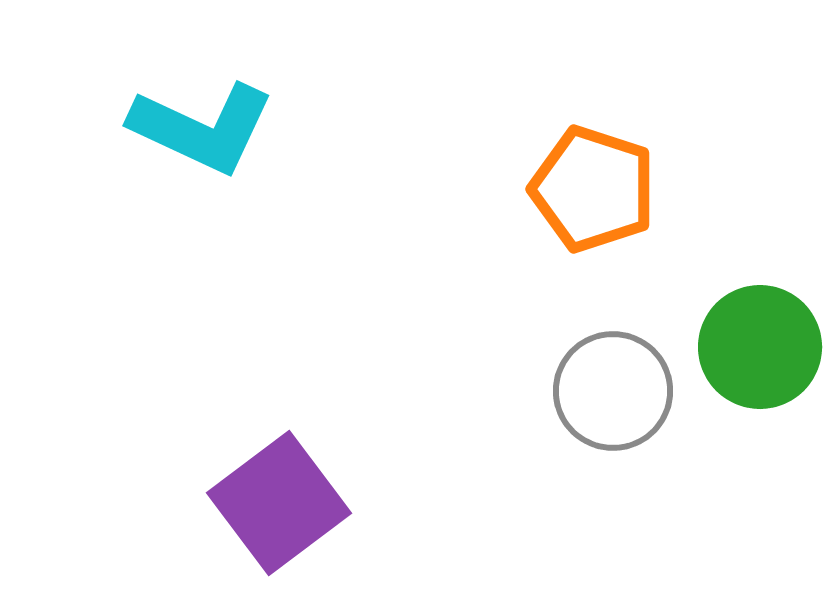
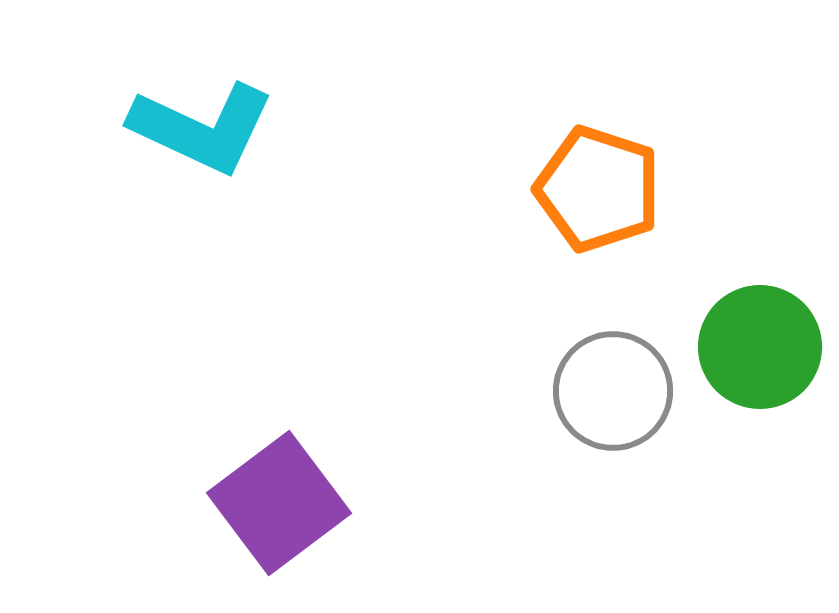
orange pentagon: moved 5 px right
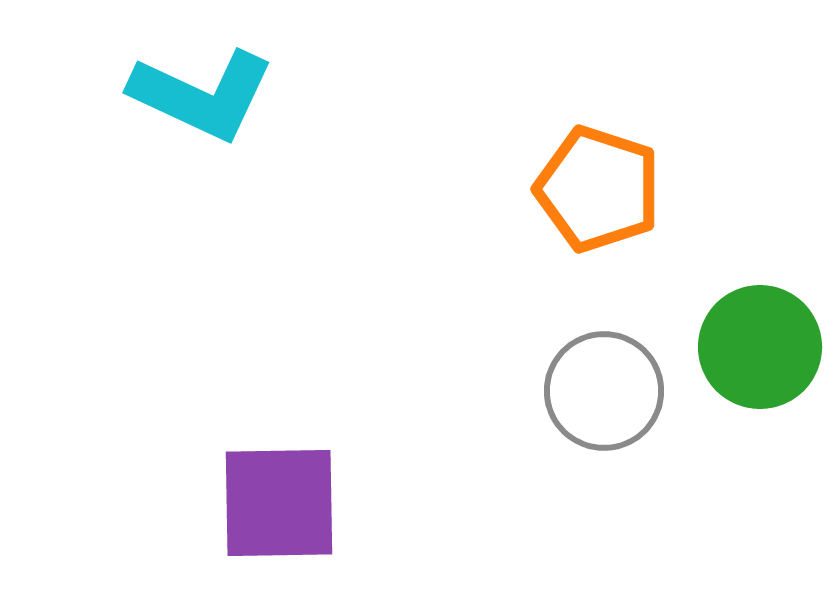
cyan L-shape: moved 33 px up
gray circle: moved 9 px left
purple square: rotated 36 degrees clockwise
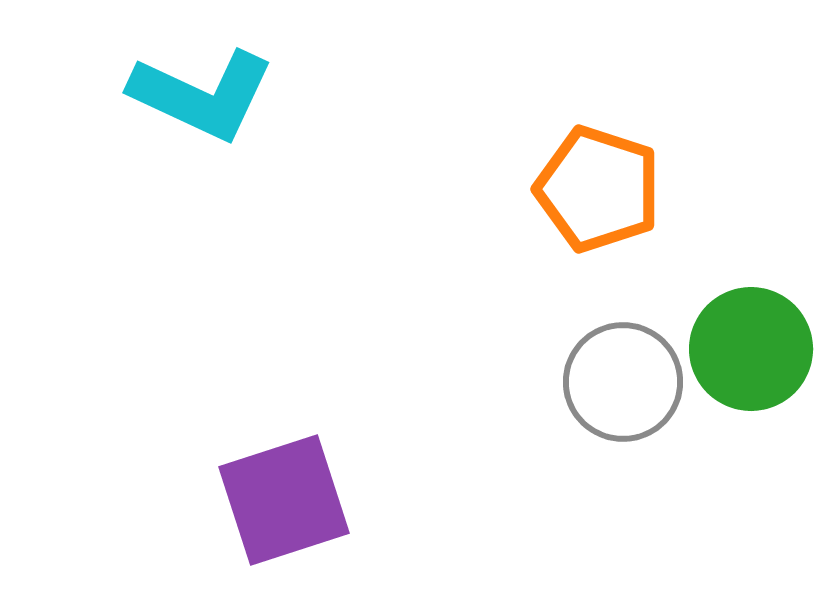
green circle: moved 9 px left, 2 px down
gray circle: moved 19 px right, 9 px up
purple square: moved 5 px right, 3 px up; rotated 17 degrees counterclockwise
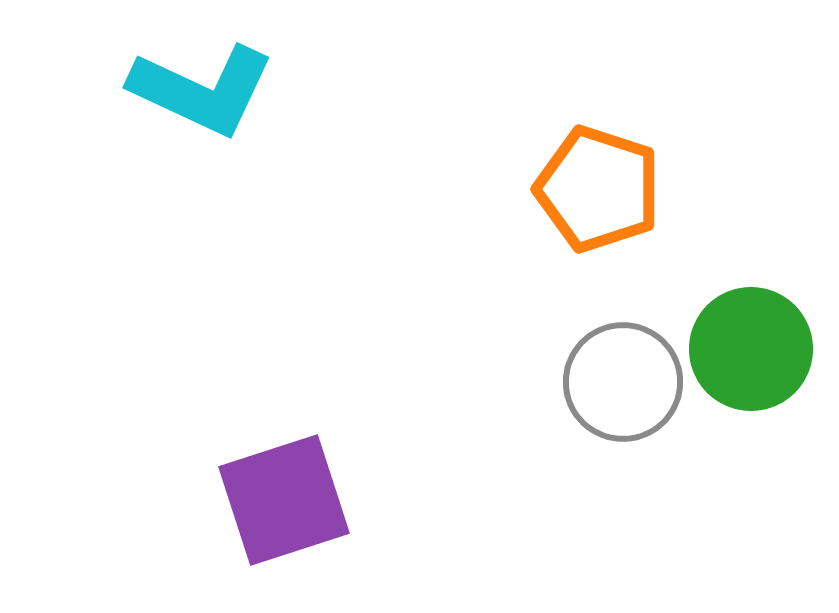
cyan L-shape: moved 5 px up
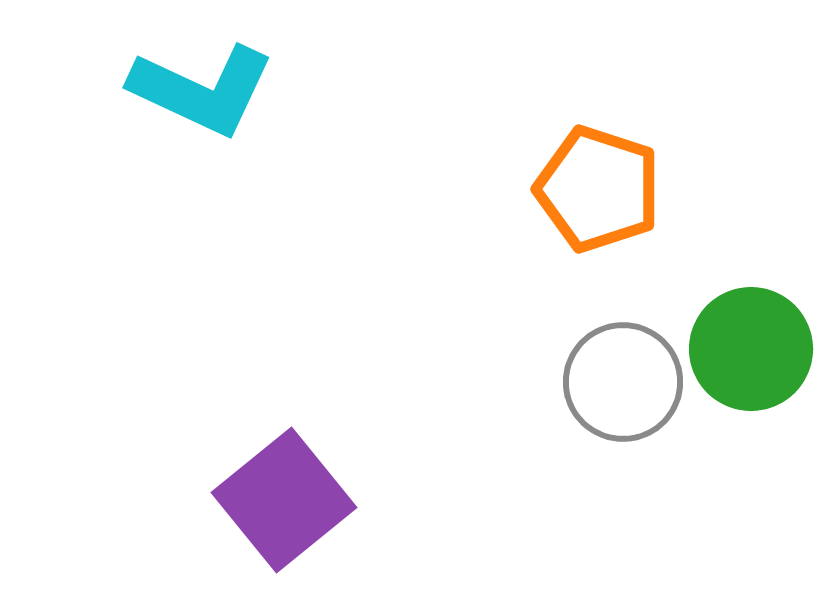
purple square: rotated 21 degrees counterclockwise
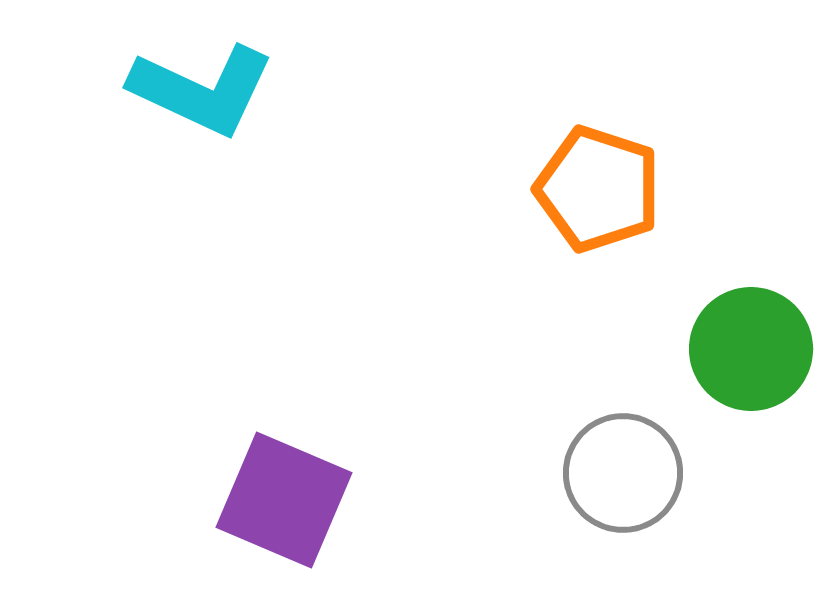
gray circle: moved 91 px down
purple square: rotated 28 degrees counterclockwise
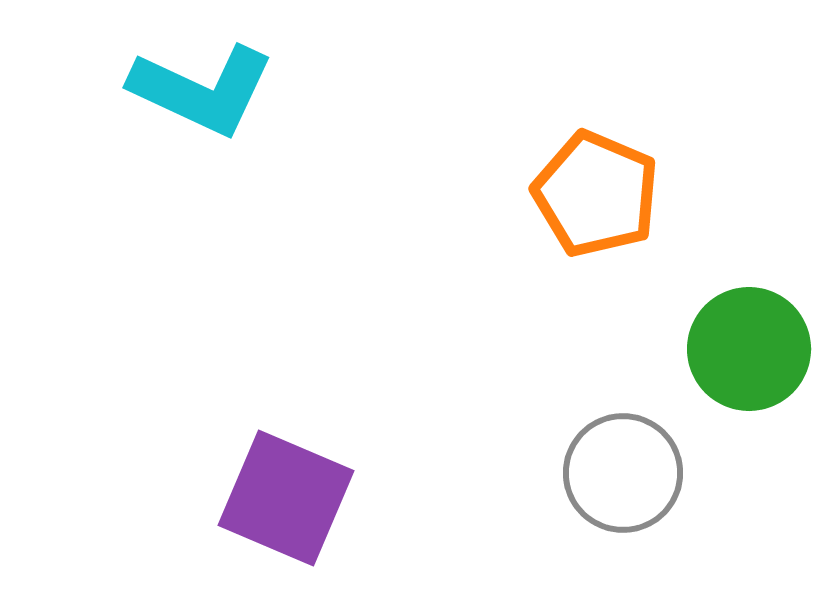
orange pentagon: moved 2 px left, 5 px down; rotated 5 degrees clockwise
green circle: moved 2 px left
purple square: moved 2 px right, 2 px up
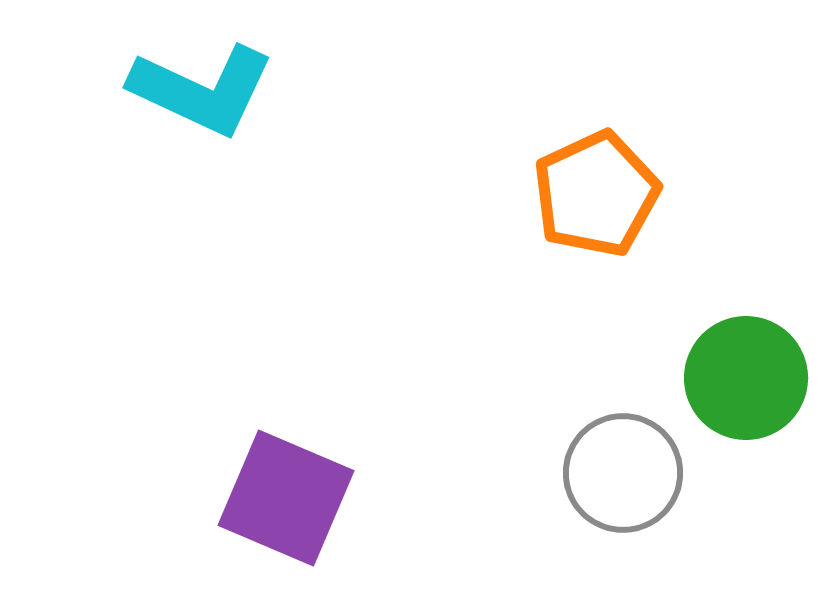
orange pentagon: rotated 24 degrees clockwise
green circle: moved 3 px left, 29 px down
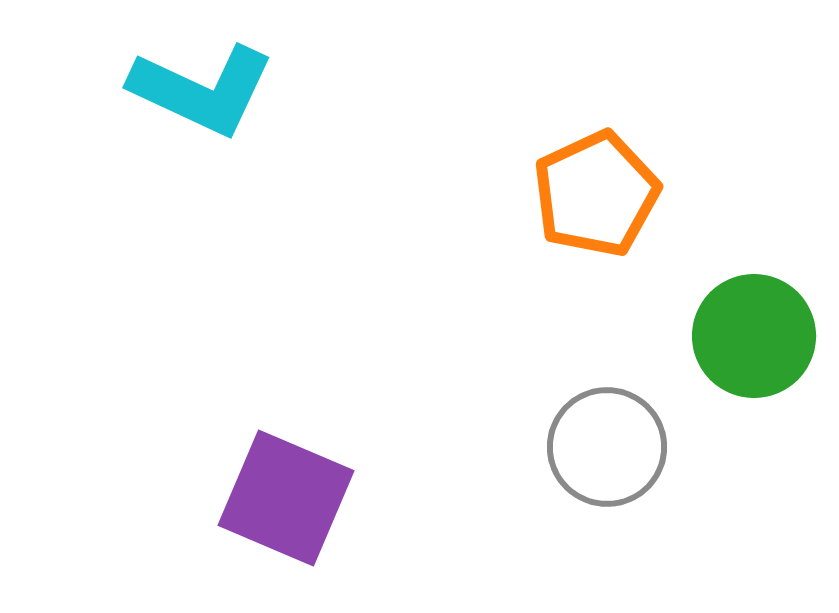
green circle: moved 8 px right, 42 px up
gray circle: moved 16 px left, 26 px up
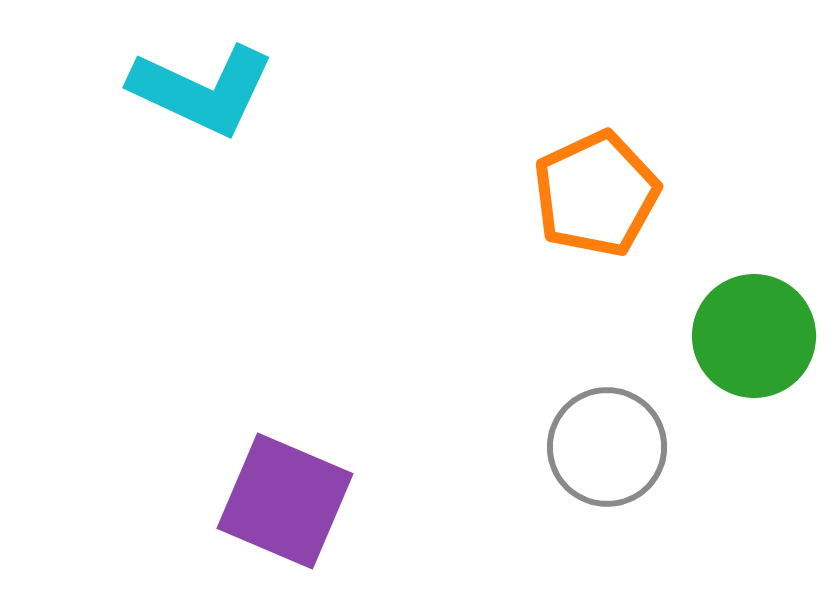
purple square: moved 1 px left, 3 px down
